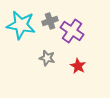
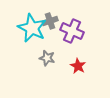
cyan star: moved 11 px right, 3 px down; rotated 16 degrees clockwise
purple cross: rotated 10 degrees counterclockwise
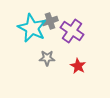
purple cross: rotated 10 degrees clockwise
gray star: rotated 14 degrees counterclockwise
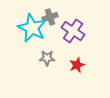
gray cross: moved 4 px up
purple cross: moved 1 px right
red star: moved 1 px left, 1 px up; rotated 21 degrees clockwise
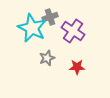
gray star: rotated 21 degrees counterclockwise
red star: moved 2 px down; rotated 21 degrees clockwise
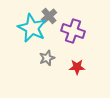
gray cross: moved 1 px left, 1 px up; rotated 21 degrees counterclockwise
purple cross: rotated 15 degrees counterclockwise
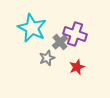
gray cross: moved 11 px right, 26 px down
purple cross: moved 2 px right, 3 px down
red star: rotated 21 degrees counterclockwise
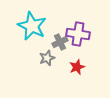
cyan star: moved 2 px up
purple cross: moved 3 px right; rotated 10 degrees counterclockwise
gray cross: rotated 14 degrees clockwise
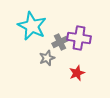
purple cross: moved 1 px right, 4 px down
red star: moved 6 px down
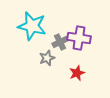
cyan star: rotated 12 degrees counterclockwise
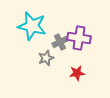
gray star: moved 1 px left
red star: rotated 14 degrees clockwise
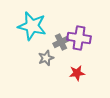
gray cross: moved 1 px right
